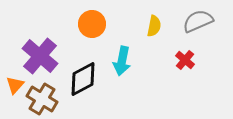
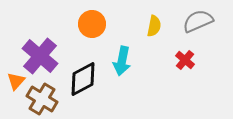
orange triangle: moved 1 px right, 4 px up
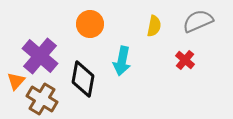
orange circle: moved 2 px left
black diamond: rotated 51 degrees counterclockwise
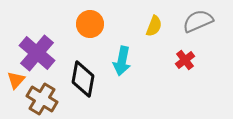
yellow semicircle: rotated 10 degrees clockwise
purple cross: moved 3 px left, 3 px up
red cross: rotated 12 degrees clockwise
orange triangle: moved 1 px up
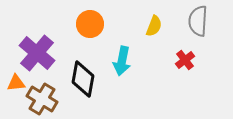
gray semicircle: rotated 64 degrees counterclockwise
orange triangle: moved 3 px down; rotated 42 degrees clockwise
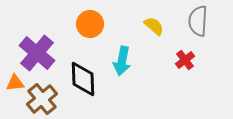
yellow semicircle: rotated 70 degrees counterclockwise
black diamond: rotated 12 degrees counterclockwise
orange triangle: moved 1 px left
brown cross: rotated 20 degrees clockwise
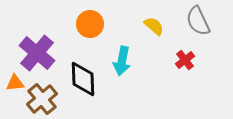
gray semicircle: rotated 28 degrees counterclockwise
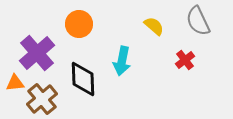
orange circle: moved 11 px left
purple cross: rotated 9 degrees clockwise
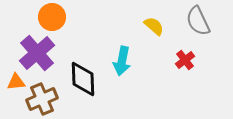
orange circle: moved 27 px left, 7 px up
orange triangle: moved 1 px right, 1 px up
brown cross: rotated 16 degrees clockwise
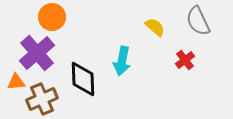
yellow semicircle: moved 1 px right, 1 px down
